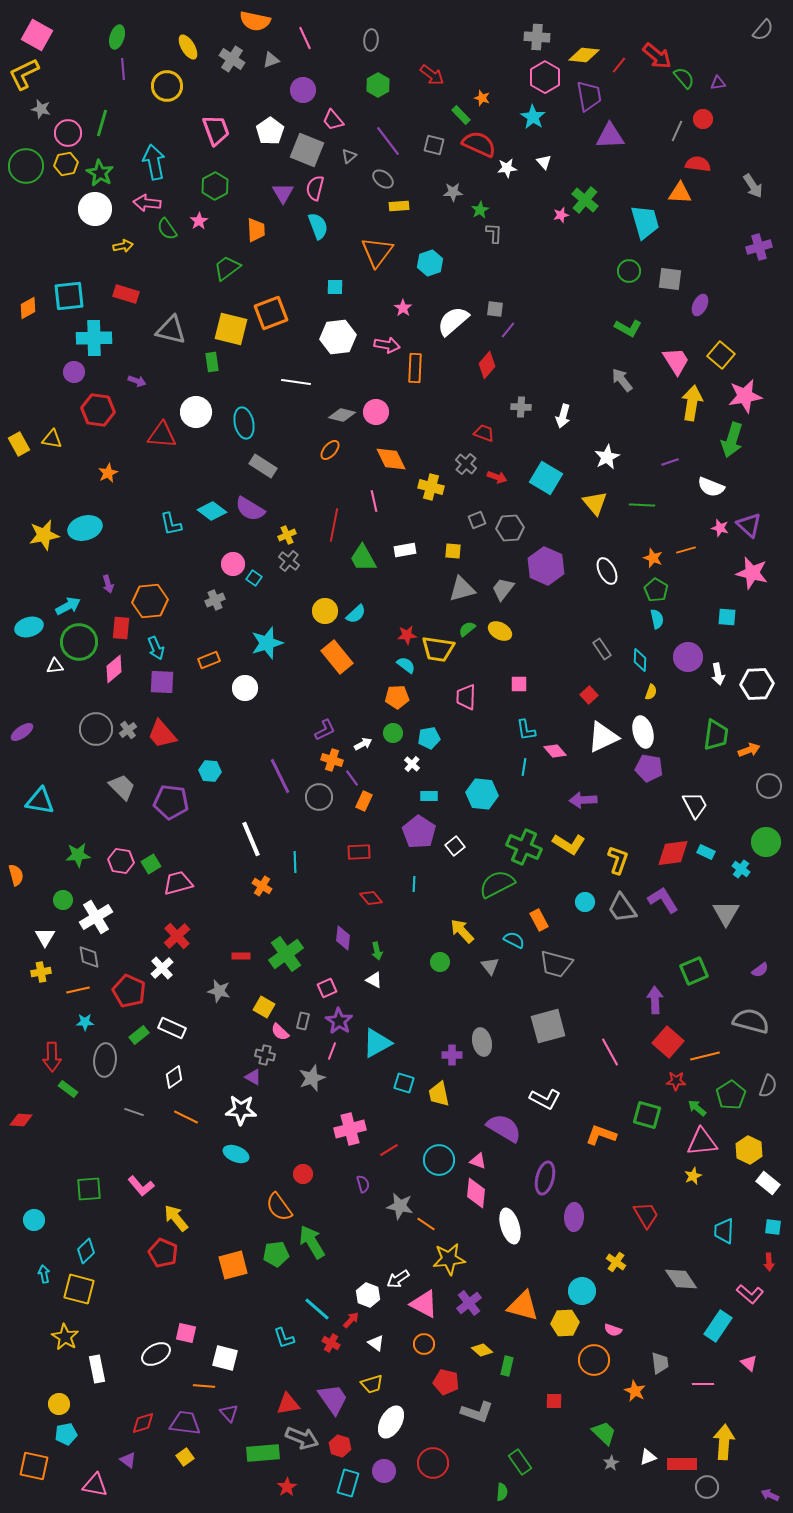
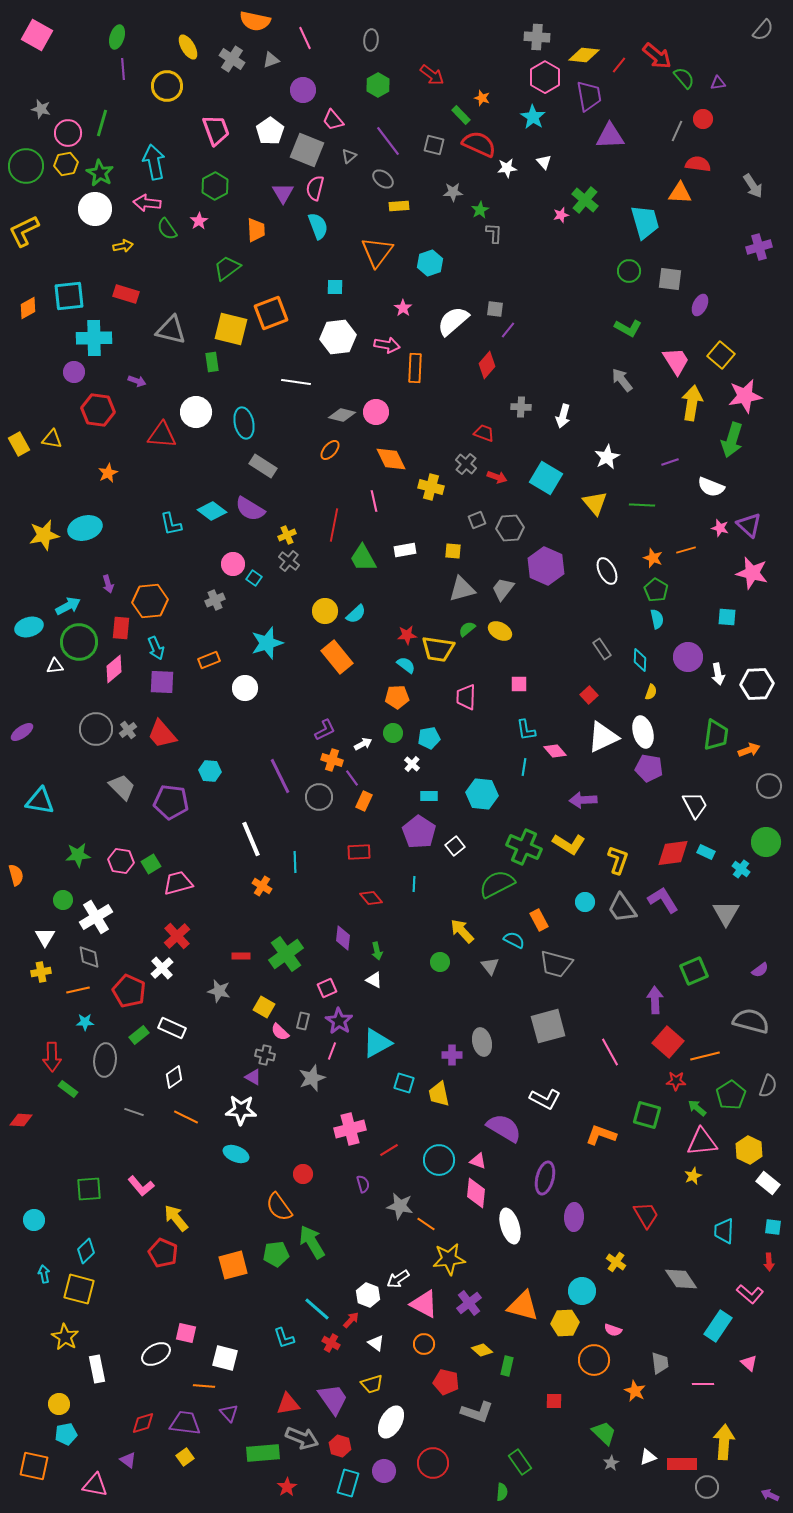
yellow L-shape at (24, 74): moved 157 px down
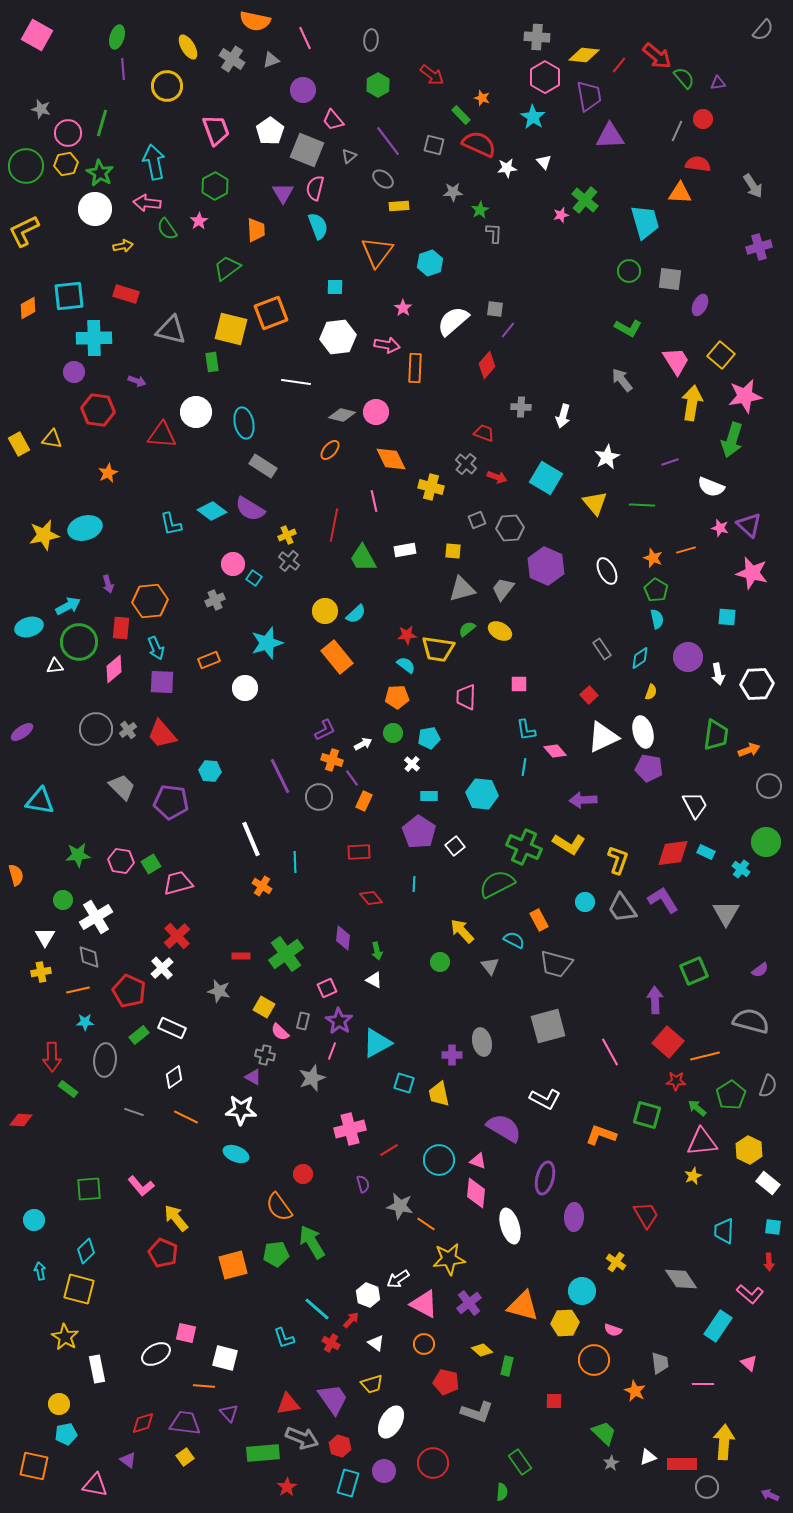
cyan diamond at (640, 660): moved 2 px up; rotated 55 degrees clockwise
cyan arrow at (44, 1274): moved 4 px left, 3 px up
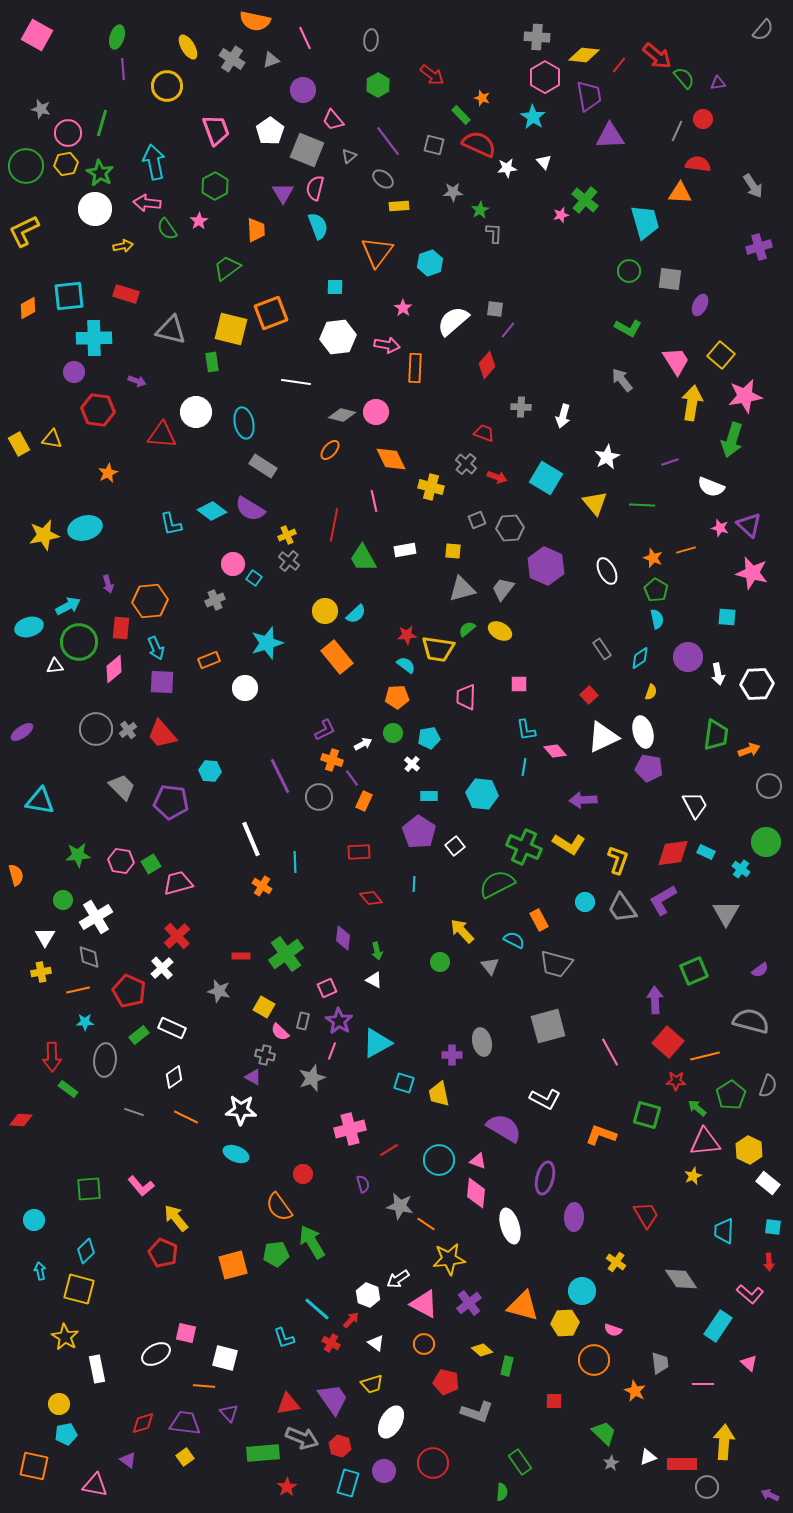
purple L-shape at (663, 900): rotated 88 degrees counterclockwise
pink triangle at (702, 1142): moved 3 px right
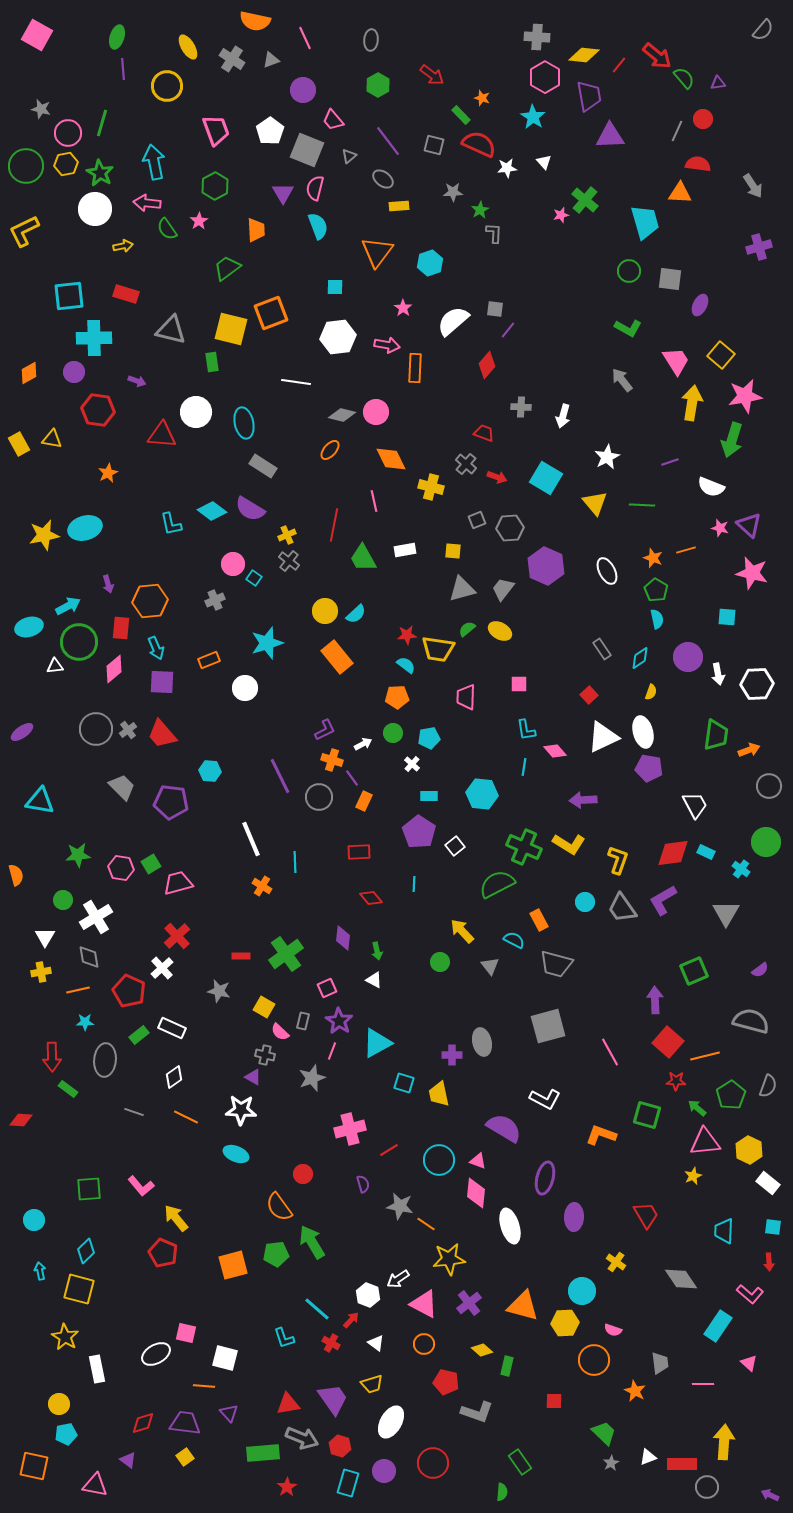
orange diamond at (28, 308): moved 1 px right, 65 px down
pink hexagon at (121, 861): moved 7 px down
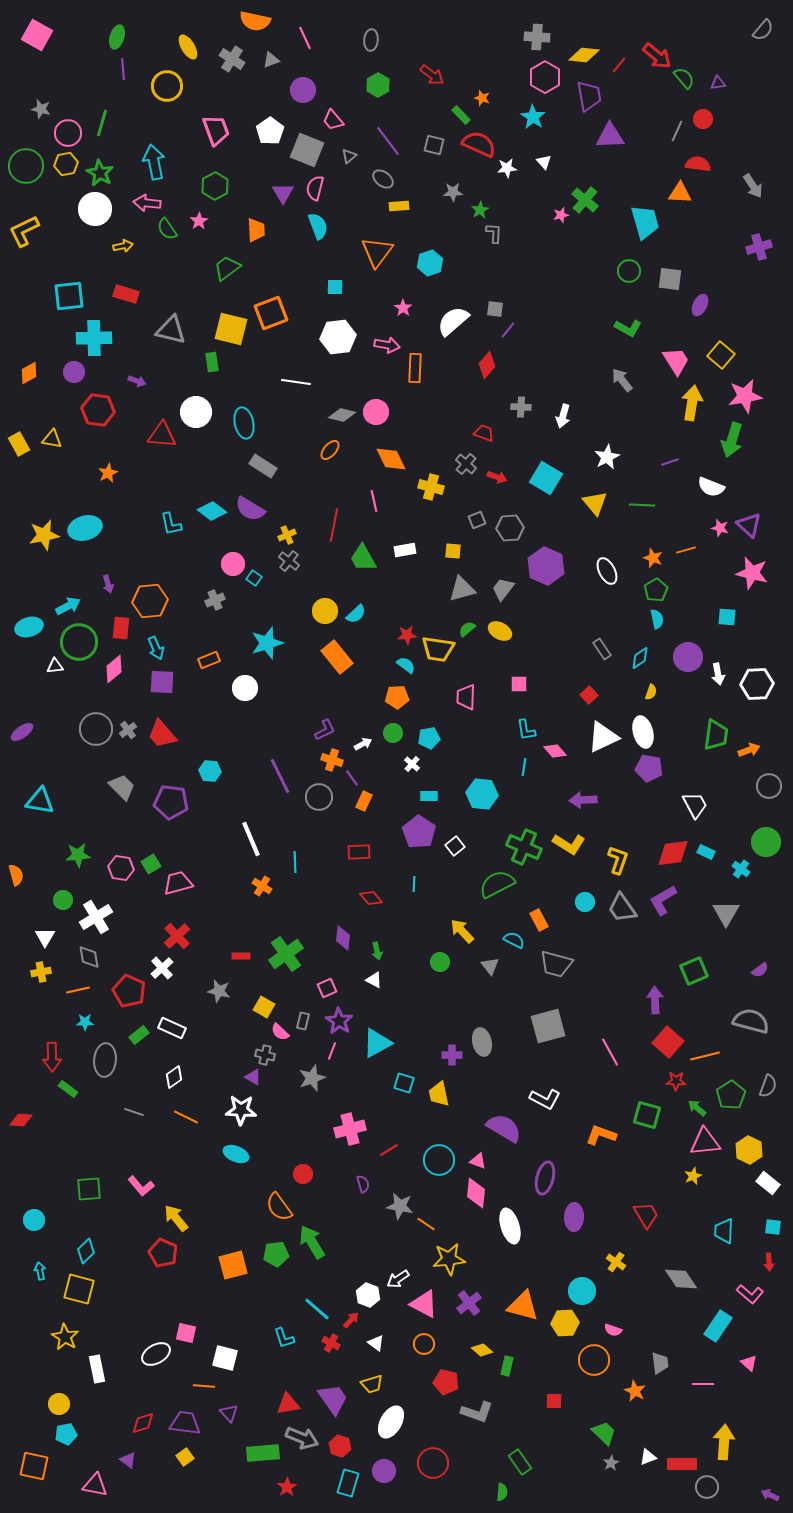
green pentagon at (656, 590): rotated 10 degrees clockwise
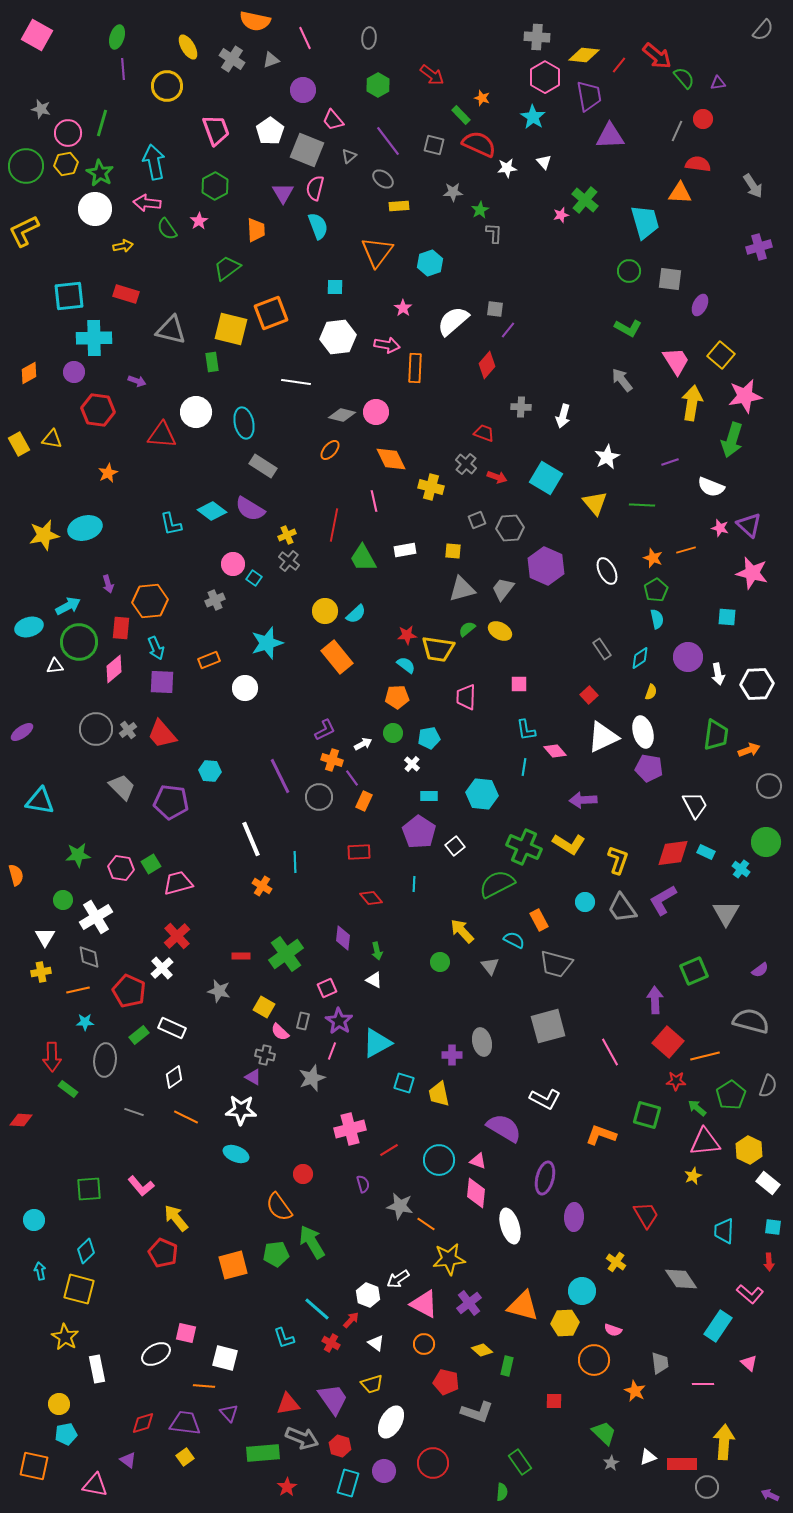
gray ellipse at (371, 40): moved 2 px left, 2 px up
